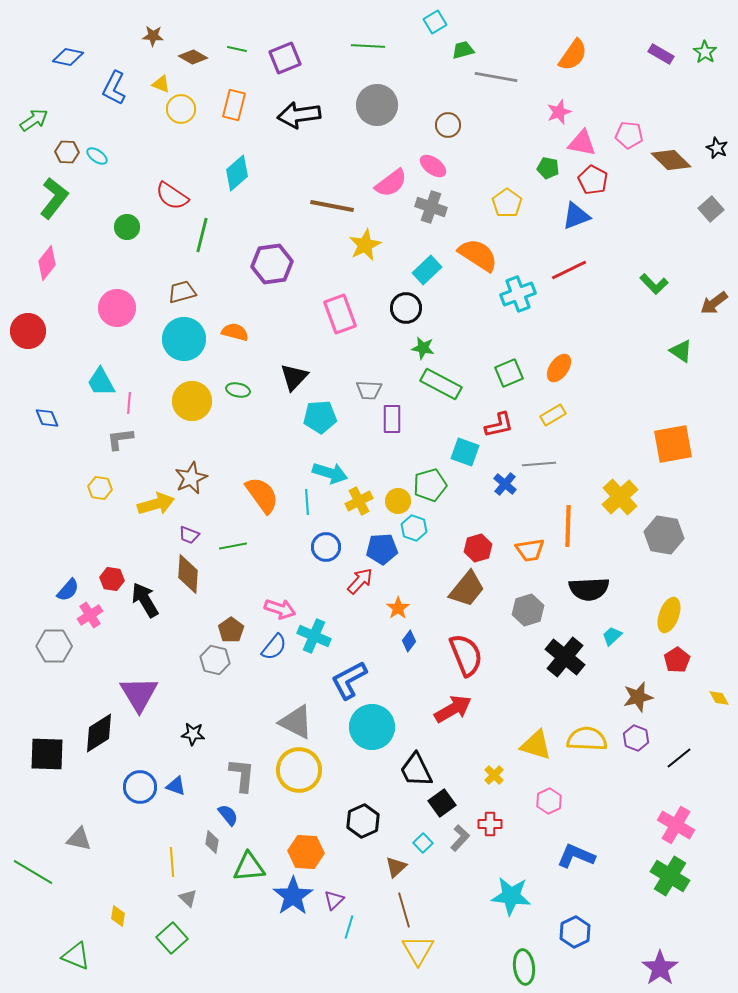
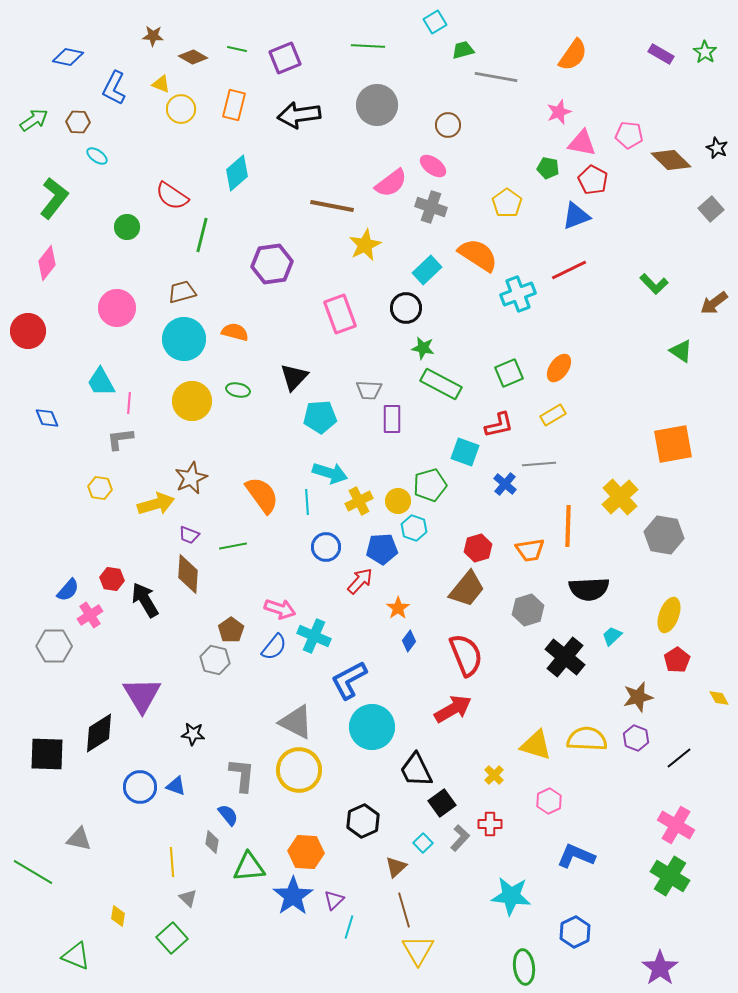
brown hexagon at (67, 152): moved 11 px right, 30 px up
purple triangle at (139, 694): moved 3 px right, 1 px down
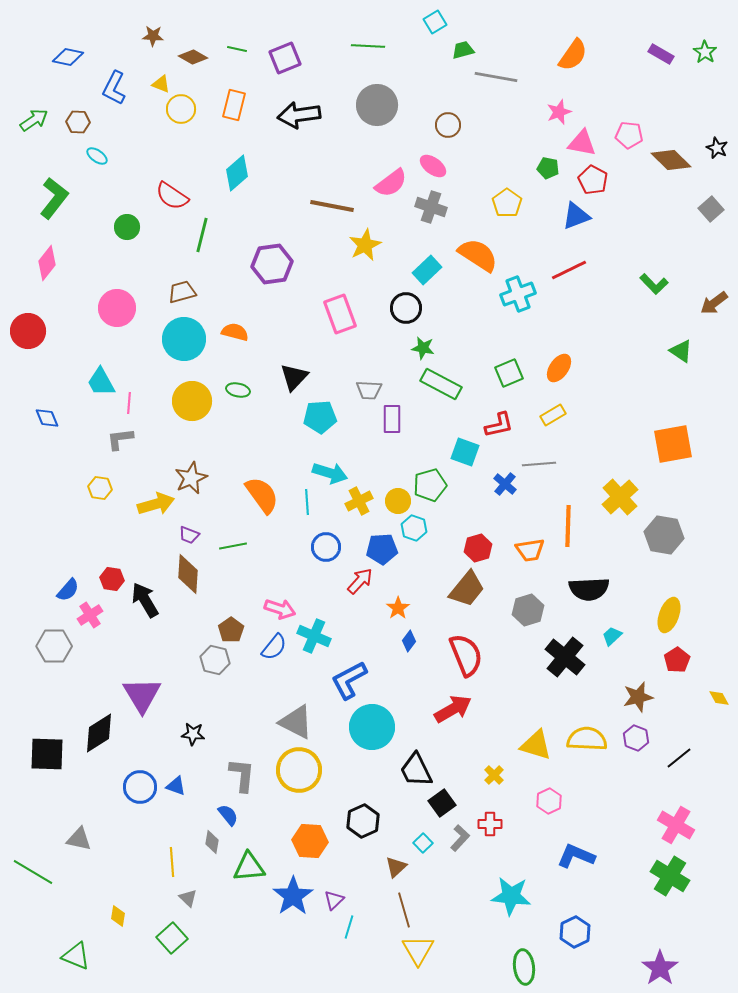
orange hexagon at (306, 852): moved 4 px right, 11 px up
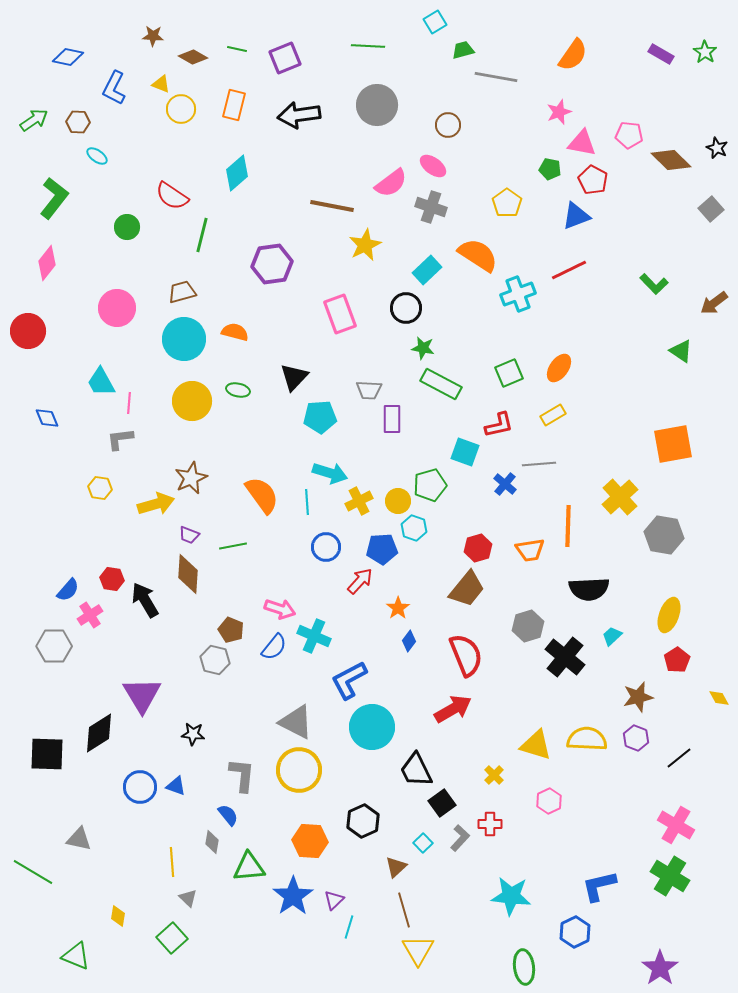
green pentagon at (548, 168): moved 2 px right, 1 px down
gray hexagon at (528, 610): moved 16 px down
brown pentagon at (231, 630): rotated 15 degrees counterclockwise
blue L-shape at (576, 856): moved 23 px right, 30 px down; rotated 36 degrees counterclockwise
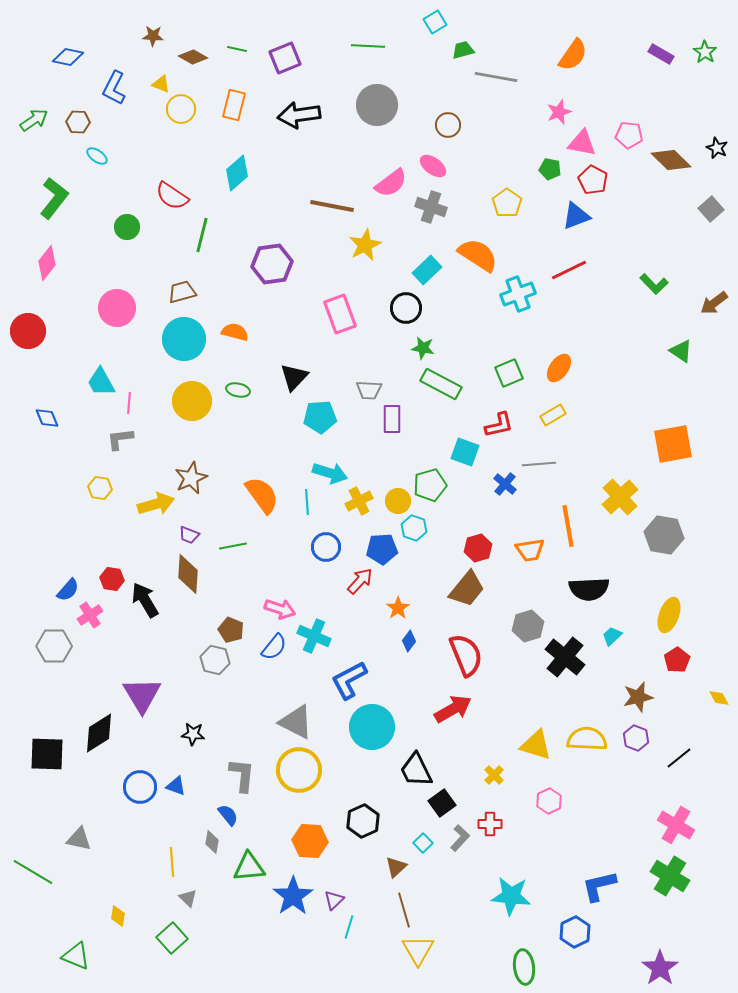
orange line at (568, 526): rotated 12 degrees counterclockwise
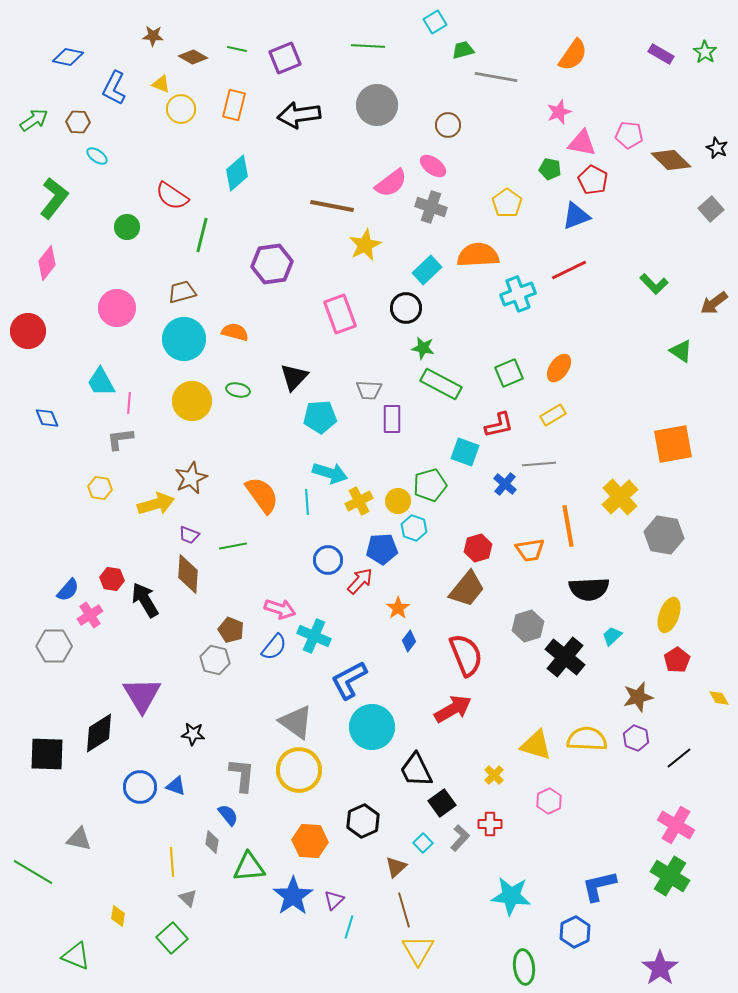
orange semicircle at (478, 255): rotated 36 degrees counterclockwise
blue circle at (326, 547): moved 2 px right, 13 px down
gray triangle at (296, 722): rotated 9 degrees clockwise
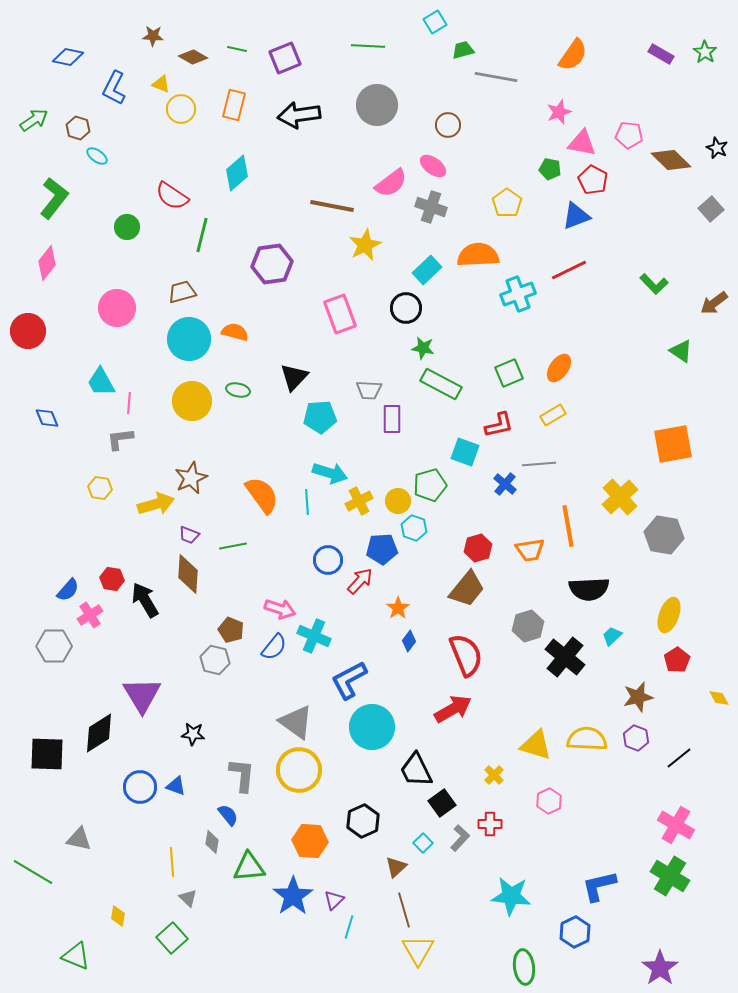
brown hexagon at (78, 122): moved 6 px down; rotated 15 degrees clockwise
cyan circle at (184, 339): moved 5 px right
